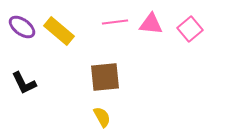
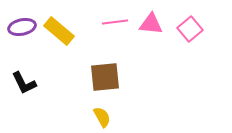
purple ellipse: rotated 48 degrees counterclockwise
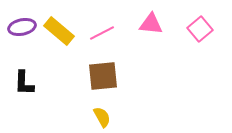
pink line: moved 13 px left, 11 px down; rotated 20 degrees counterclockwise
pink square: moved 10 px right
brown square: moved 2 px left, 1 px up
black L-shape: rotated 28 degrees clockwise
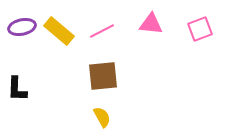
pink square: rotated 20 degrees clockwise
pink line: moved 2 px up
black L-shape: moved 7 px left, 6 px down
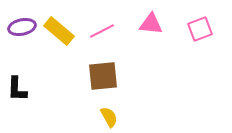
yellow semicircle: moved 7 px right
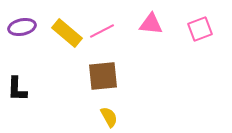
yellow rectangle: moved 8 px right, 2 px down
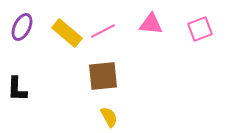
purple ellipse: rotated 52 degrees counterclockwise
pink line: moved 1 px right
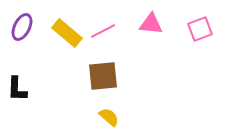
yellow semicircle: rotated 20 degrees counterclockwise
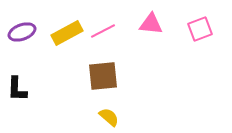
purple ellipse: moved 5 px down; rotated 44 degrees clockwise
yellow rectangle: rotated 68 degrees counterclockwise
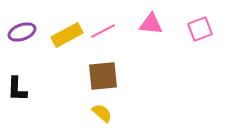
yellow rectangle: moved 2 px down
yellow semicircle: moved 7 px left, 4 px up
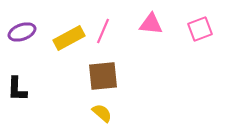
pink line: rotated 40 degrees counterclockwise
yellow rectangle: moved 2 px right, 3 px down
